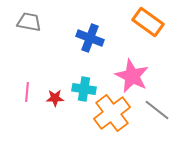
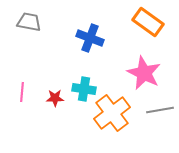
pink star: moved 12 px right, 3 px up
pink line: moved 5 px left
gray line: moved 3 px right; rotated 48 degrees counterclockwise
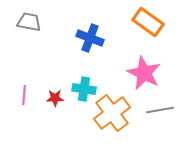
pink line: moved 2 px right, 3 px down
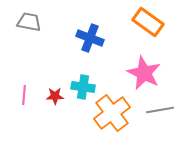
cyan cross: moved 1 px left, 2 px up
red star: moved 2 px up
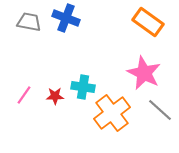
blue cross: moved 24 px left, 20 px up
pink line: rotated 30 degrees clockwise
gray line: rotated 52 degrees clockwise
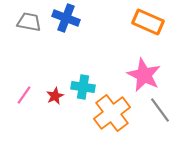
orange rectangle: rotated 12 degrees counterclockwise
pink star: moved 2 px down
red star: rotated 24 degrees counterclockwise
gray line: rotated 12 degrees clockwise
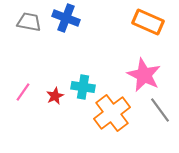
pink line: moved 1 px left, 3 px up
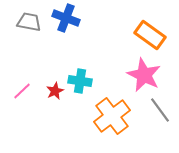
orange rectangle: moved 2 px right, 13 px down; rotated 12 degrees clockwise
cyan cross: moved 3 px left, 6 px up
pink line: moved 1 px left, 1 px up; rotated 12 degrees clockwise
red star: moved 5 px up
orange cross: moved 3 px down
